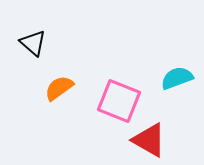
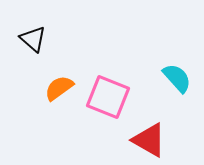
black triangle: moved 4 px up
cyan semicircle: rotated 68 degrees clockwise
pink square: moved 11 px left, 4 px up
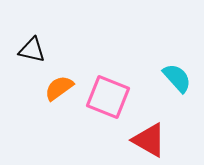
black triangle: moved 1 px left, 11 px down; rotated 28 degrees counterclockwise
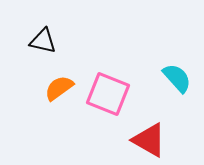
black triangle: moved 11 px right, 9 px up
pink square: moved 3 px up
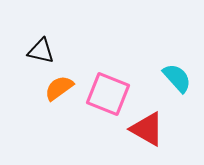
black triangle: moved 2 px left, 10 px down
red triangle: moved 2 px left, 11 px up
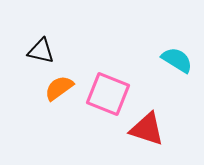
cyan semicircle: moved 18 px up; rotated 16 degrees counterclockwise
red triangle: rotated 12 degrees counterclockwise
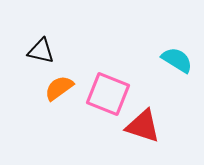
red triangle: moved 4 px left, 3 px up
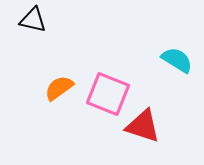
black triangle: moved 8 px left, 31 px up
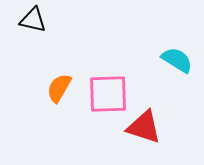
orange semicircle: rotated 24 degrees counterclockwise
pink square: rotated 24 degrees counterclockwise
red triangle: moved 1 px right, 1 px down
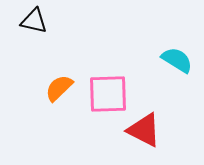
black triangle: moved 1 px right, 1 px down
orange semicircle: rotated 16 degrees clockwise
red triangle: moved 3 px down; rotated 9 degrees clockwise
